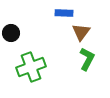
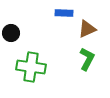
brown triangle: moved 6 px right, 3 px up; rotated 30 degrees clockwise
green cross: rotated 28 degrees clockwise
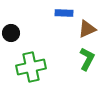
green cross: rotated 20 degrees counterclockwise
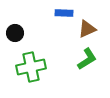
black circle: moved 4 px right
green L-shape: rotated 30 degrees clockwise
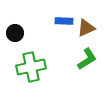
blue rectangle: moved 8 px down
brown triangle: moved 1 px left, 1 px up
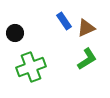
blue rectangle: rotated 54 degrees clockwise
green cross: rotated 8 degrees counterclockwise
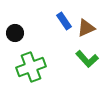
green L-shape: rotated 80 degrees clockwise
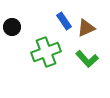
black circle: moved 3 px left, 6 px up
green cross: moved 15 px right, 15 px up
